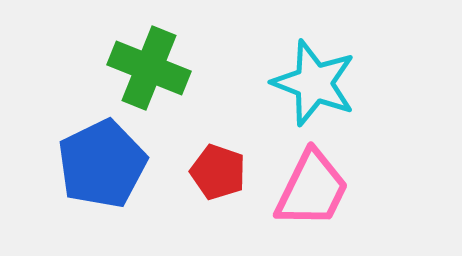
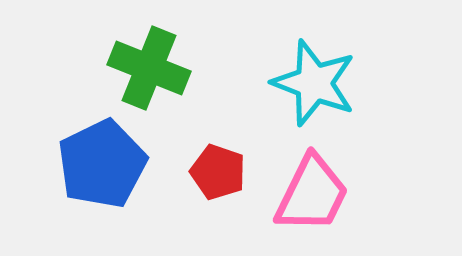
pink trapezoid: moved 5 px down
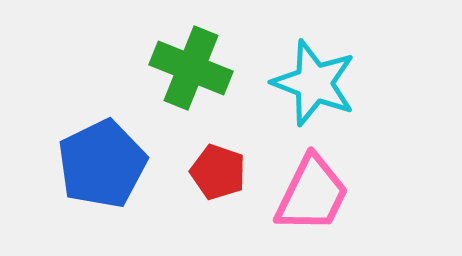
green cross: moved 42 px right
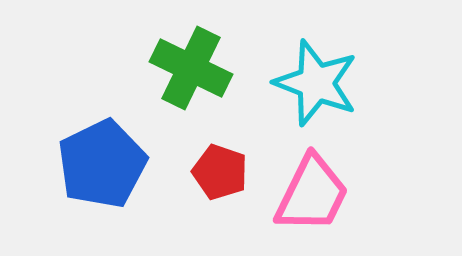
green cross: rotated 4 degrees clockwise
cyan star: moved 2 px right
red pentagon: moved 2 px right
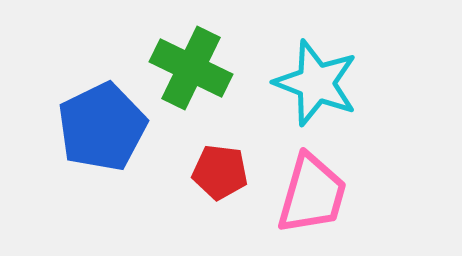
blue pentagon: moved 37 px up
red pentagon: rotated 12 degrees counterclockwise
pink trapezoid: rotated 10 degrees counterclockwise
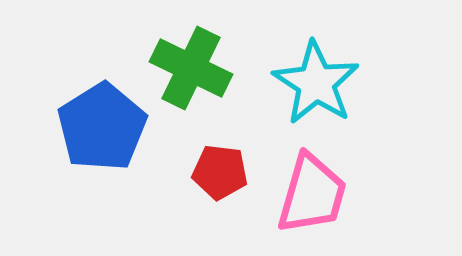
cyan star: rotated 12 degrees clockwise
blue pentagon: rotated 6 degrees counterclockwise
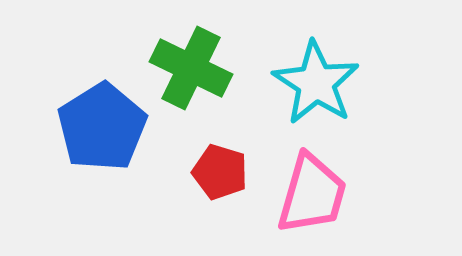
red pentagon: rotated 10 degrees clockwise
